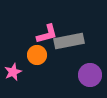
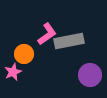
pink L-shape: rotated 20 degrees counterclockwise
orange circle: moved 13 px left, 1 px up
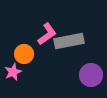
purple circle: moved 1 px right
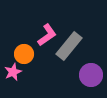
pink L-shape: moved 1 px down
gray rectangle: moved 5 px down; rotated 40 degrees counterclockwise
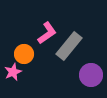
pink L-shape: moved 2 px up
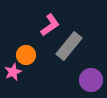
pink L-shape: moved 3 px right, 8 px up
orange circle: moved 2 px right, 1 px down
purple circle: moved 5 px down
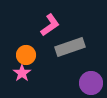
gray rectangle: moved 1 px right, 1 px down; rotated 32 degrees clockwise
pink star: moved 9 px right, 1 px down; rotated 12 degrees counterclockwise
purple circle: moved 3 px down
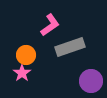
purple circle: moved 2 px up
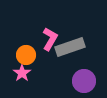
pink L-shape: moved 14 px down; rotated 25 degrees counterclockwise
purple circle: moved 7 px left
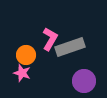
pink star: rotated 18 degrees counterclockwise
